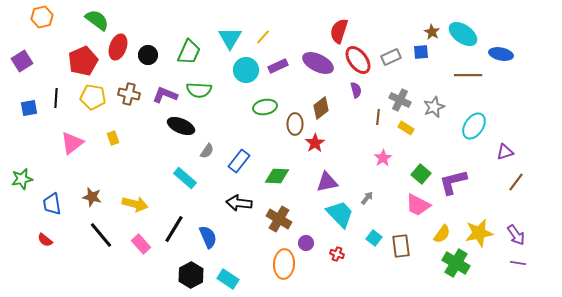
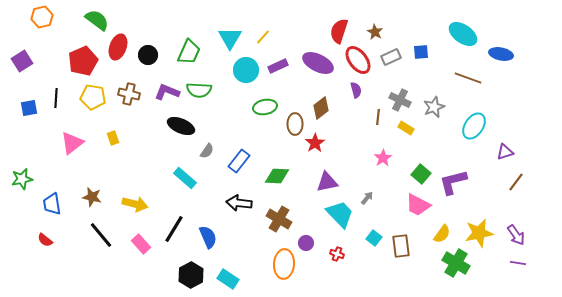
brown star at (432, 32): moved 57 px left
brown line at (468, 75): moved 3 px down; rotated 20 degrees clockwise
purple L-shape at (165, 95): moved 2 px right, 3 px up
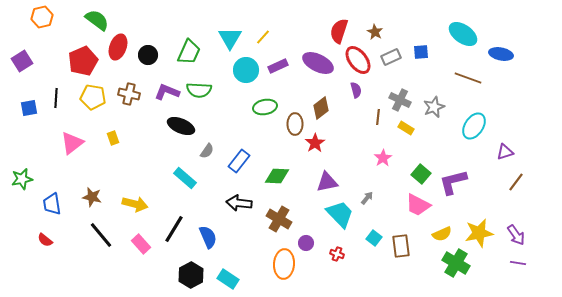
yellow semicircle at (442, 234): rotated 30 degrees clockwise
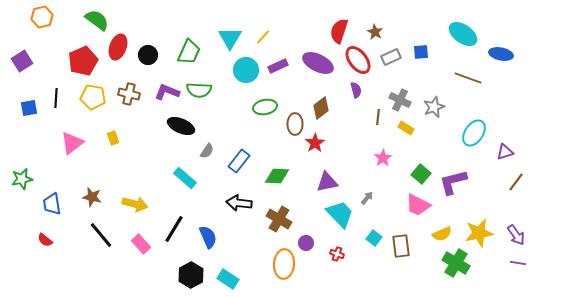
cyan ellipse at (474, 126): moved 7 px down
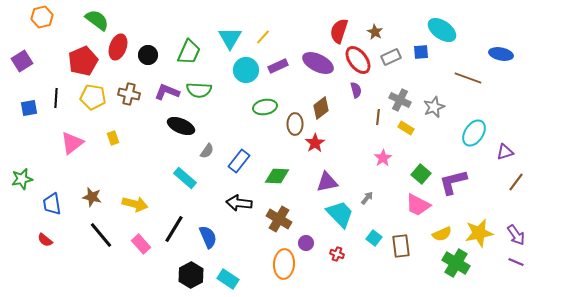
cyan ellipse at (463, 34): moved 21 px left, 4 px up
purple line at (518, 263): moved 2 px left, 1 px up; rotated 14 degrees clockwise
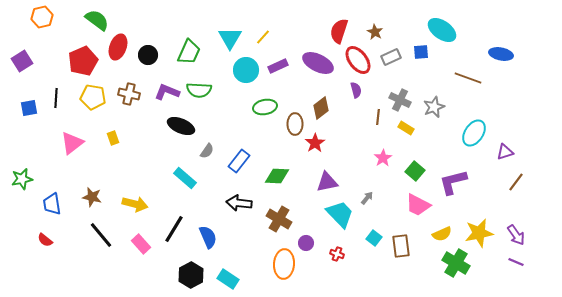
green square at (421, 174): moved 6 px left, 3 px up
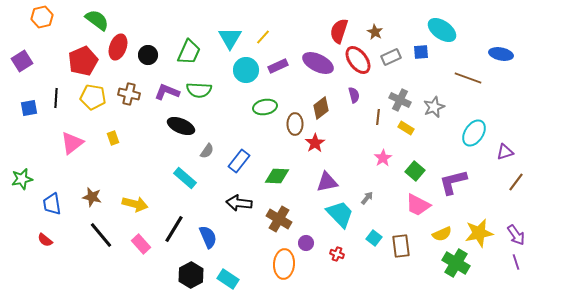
purple semicircle at (356, 90): moved 2 px left, 5 px down
purple line at (516, 262): rotated 49 degrees clockwise
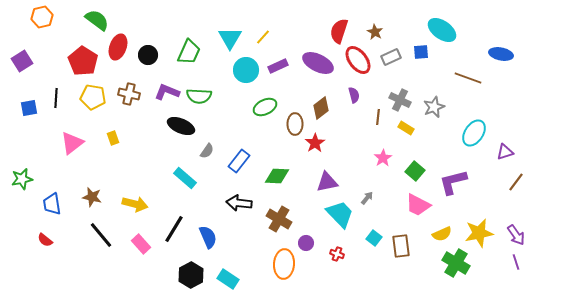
red pentagon at (83, 61): rotated 16 degrees counterclockwise
green semicircle at (199, 90): moved 6 px down
green ellipse at (265, 107): rotated 15 degrees counterclockwise
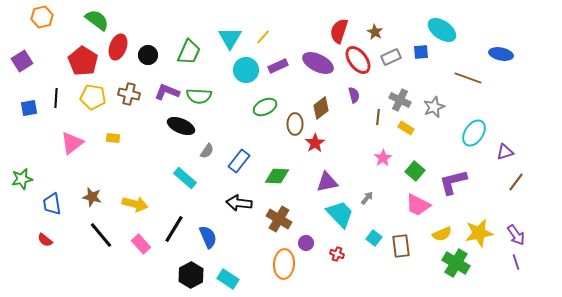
yellow rectangle at (113, 138): rotated 64 degrees counterclockwise
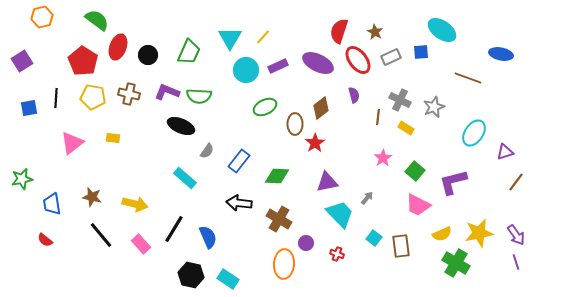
black hexagon at (191, 275): rotated 20 degrees counterclockwise
